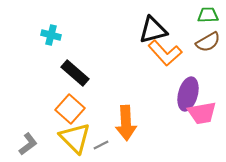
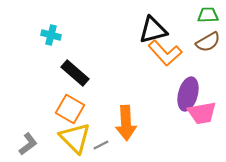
orange square: rotated 12 degrees counterclockwise
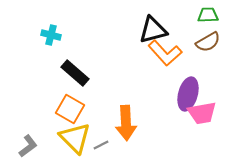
gray L-shape: moved 2 px down
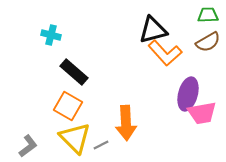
black rectangle: moved 1 px left, 1 px up
orange square: moved 2 px left, 3 px up
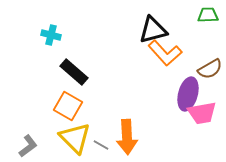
brown semicircle: moved 2 px right, 27 px down
orange arrow: moved 1 px right, 14 px down
gray line: rotated 56 degrees clockwise
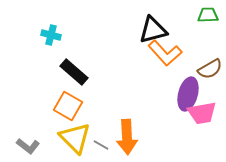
gray L-shape: rotated 75 degrees clockwise
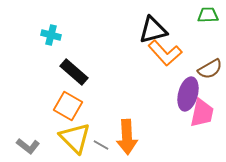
pink trapezoid: rotated 68 degrees counterclockwise
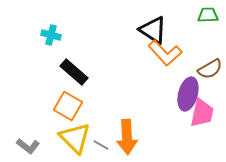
black triangle: rotated 48 degrees clockwise
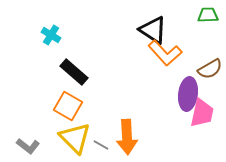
cyan cross: rotated 18 degrees clockwise
purple ellipse: rotated 8 degrees counterclockwise
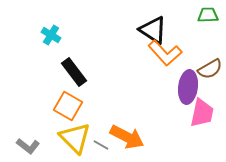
black rectangle: rotated 12 degrees clockwise
purple ellipse: moved 7 px up
orange arrow: rotated 60 degrees counterclockwise
